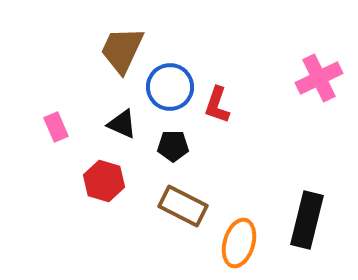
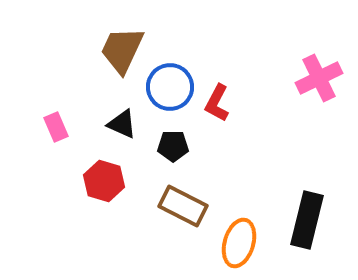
red L-shape: moved 2 px up; rotated 9 degrees clockwise
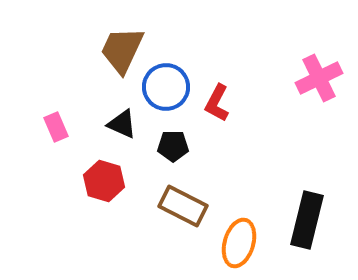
blue circle: moved 4 px left
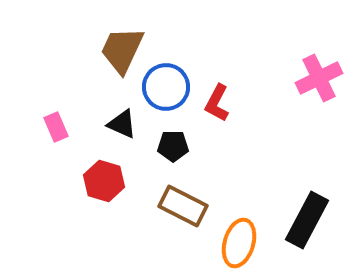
black rectangle: rotated 14 degrees clockwise
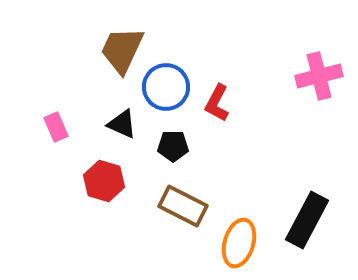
pink cross: moved 2 px up; rotated 12 degrees clockwise
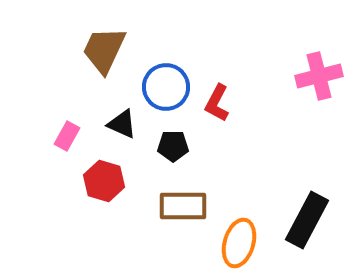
brown trapezoid: moved 18 px left
pink rectangle: moved 11 px right, 9 px down; rotated 52 degrees clockwise
brown rectangle: rotated 27 degrees counterclockwise
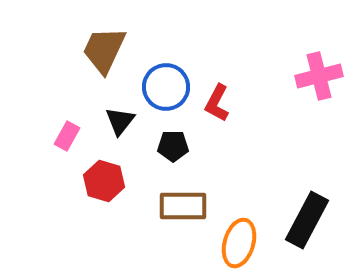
black triangle: moved 2 px left, 3 px up; rotated 44 degrees clockwise
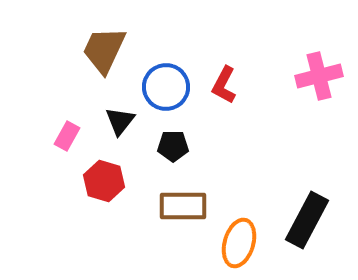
red L-shape: moved 7 px right, 18 px up
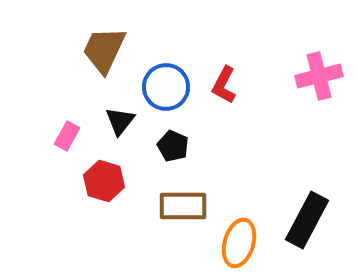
black pentagon: rotated 24 degrees clockwise
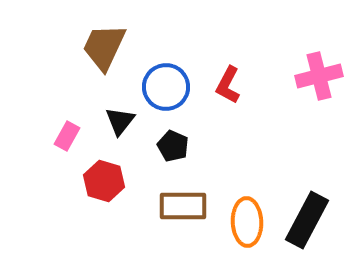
brown trapezoid: moved 3 px up
red L-shape: moved 4 px right
orange ellipse: moved 8 px right, 21 px up; rotated 18 degrees counterclockwise
